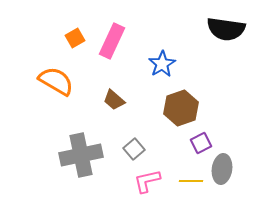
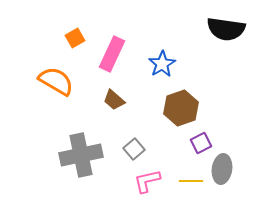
pink rectangle: moved 13 px down
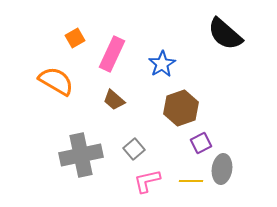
black semicircle: moved 1 px left, 5 px down; rotated 33 degrees clockwise
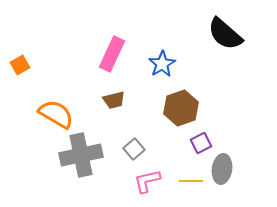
orange square: moved 55 px left, 27 px down
orange semicircle: moved 33 px down
brown trapezoid: rotated 55 degrees counterclockwise
